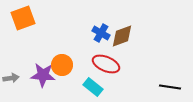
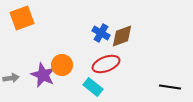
orange square: moved 1 px left
red ellipse: rotated 44 degrees counterclockwise
purple star: rotated 20 degrees clockwise
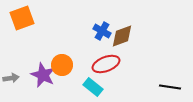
blue cross: moved 1 px right, 2 px up
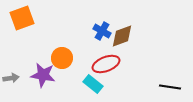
orange circle: moved 7 px up
purple star: rotated 15 degrees counterclockwise
cyan rectangle: moved 3 px up
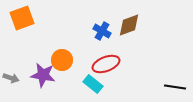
brown diamond: moved 7 px right, 11 px up
orange circle: moved 2 px down
gray arrow: rotated 28 degrees clockwise
black line: moved 5 px right
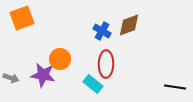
orange circle: moved 2 px left, 1 px up
red ellipse: rotated 68 degrees counterclockwise
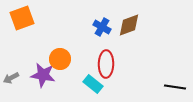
blue cross: moved 4 px up
gray arrow: rotated 133 degrees clockwise
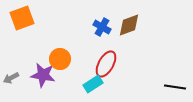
red ellipse: rotated 28 degrees clockwise
cyan rectangle: rotated 72 degrees counterclockwise
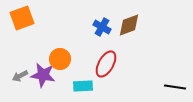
gray arrow: moved 9 px right, 2 px up
cyan rectangle: moved 10 px left, 2 px down; rotated 30 degrees clockwise
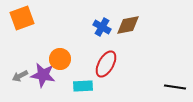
brown diamond: moved 1 px left; rotated 10 degrees clockwise
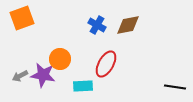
blue cross: moved 5 px left, 2 px up
